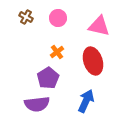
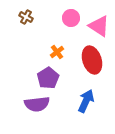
pink circle: moved 13 px right
pink triangle: rotated 20 degrees clockwise
red ellipse: moved 1 px left, 1 px up
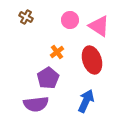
pink circle: moved 1 px left, 2 px down
purple semicircle: moved 1 px left
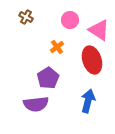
pink triangle: moved 4 px down
orange cross: moved 5 px up
blue arrow: moved 2 px right; rotated 10 degrees counterclockwise
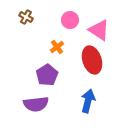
purple pentagon: moved 1 px left, 3 px up
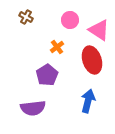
purple semicircle: moved 3 px left, 4 px down
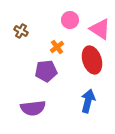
brown cross: moved 5 px left, 14 px down
pink triangle: moved 1 px right, 1 px up
purple pentagon: moved 1 px left, 4 px up; rotated 25 degrees clockwise
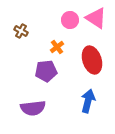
pink triangle: moved 4 px left, 11 px up
